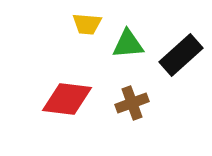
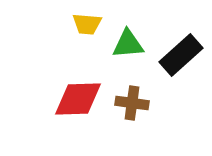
red diamond: moved 11 px right; rotated 9 degrees counterclockwise
brown cross: rotated 28 degrees clockwise
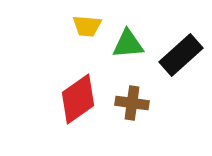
yellow trapezoid: moved 2 px down
red diamond: rotated 33 degrees counterclockwise
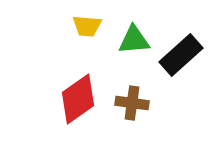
green triangle: moved 6 px right, 4 px up
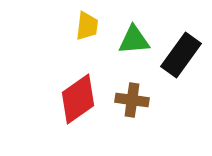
yellow trapezoid: rotated 88 degrees counterclockwise
black rectangle: rotated 12 degrees counterclockwise
brown cross: moved 3 px up
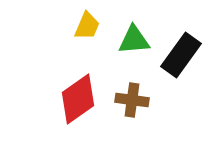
yellow trapezoid: rotated 16 degrees clockwise
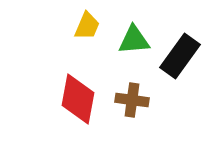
black rectangle: moved 1 px left, 1 px down
red diamond: rotated 45 degrees counterclockwise
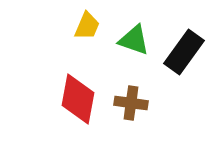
green triangle: rotated 24 degrees clockwise
black rectangle: moved 4 px right, 4 px up
brown cross: moved 1 px left, 3 px down
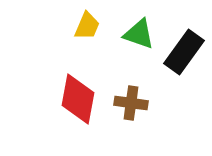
green triangle: moved 5 px right, 6 px up
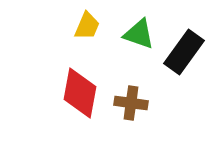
red diamond: moved 2 px right, 6 px up
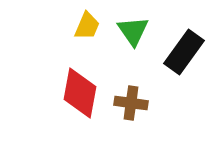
green triangle: moved 6 px left, 3 px up; rotated 36 degrees clockwise
